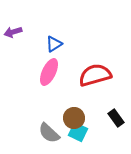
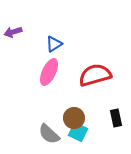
black rectangle: rotated 24 degrees clockwise
gray semicircle: moved 1 px down
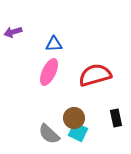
blue triangle: rotated 30 degrees clockwise
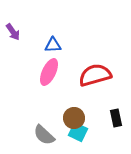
purple arrow: rotated 108 degrees counterclockwise
blue triangle: moved 1 px left, 1 px down
gray semicircle: moved 5 px left, 1 px down
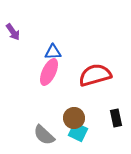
blue triangle: moved 7 px down
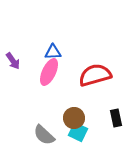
purple arrow: moved 29 px down
